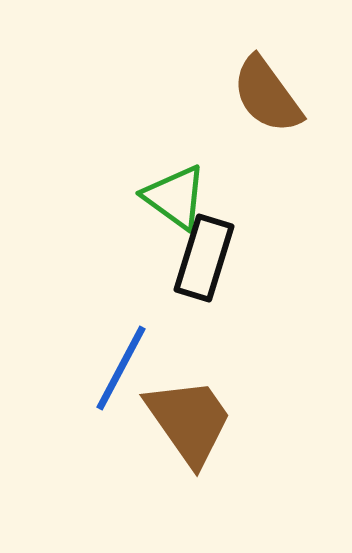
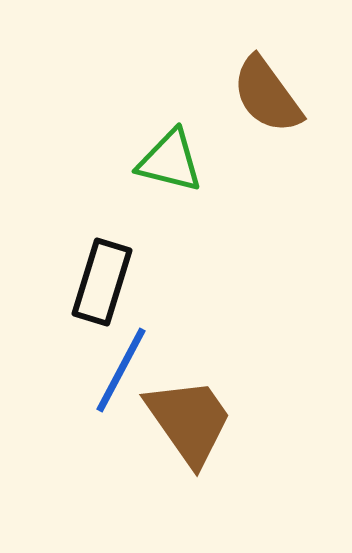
green triangle: moved 5 px left, 36 px up; rotated 22 degrees counterclockwise
black rectangle: moved 102 px left, 24 px down
blue line: moved 2 px down
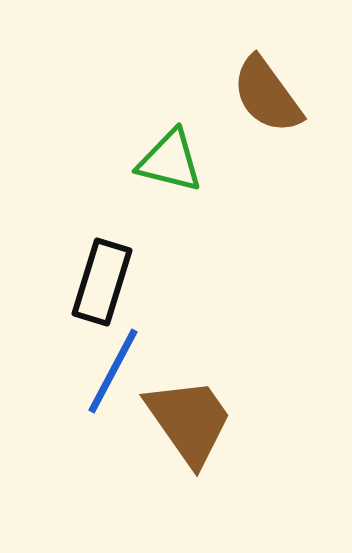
blue line: moved 8 px left, 1 px down
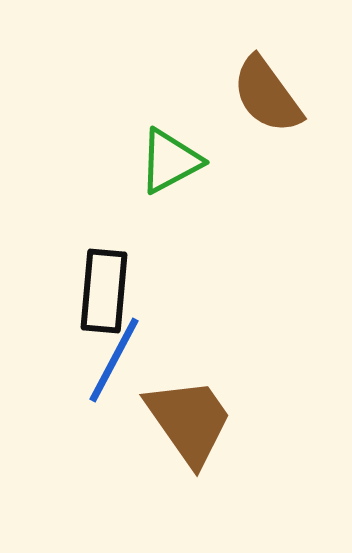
green triangle: rotated 42 degrees counterclockwise
black rectangle: moved 2 px right, 9 px down; rotated 12 degrees counterclockwise
blue line: moved 1 px right, 11 px up
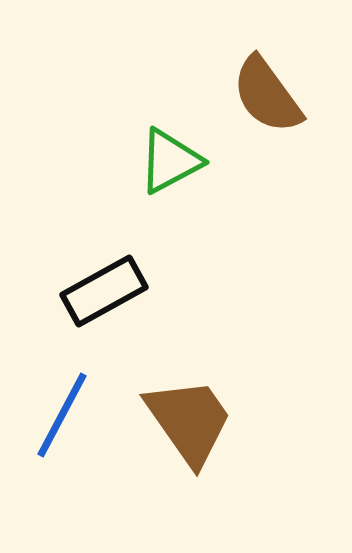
black rectangle: rotated 56 degrees clockwise
blue line: moved 52 px left, 55 px down
